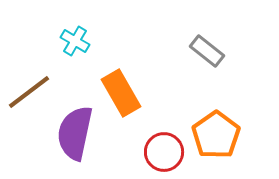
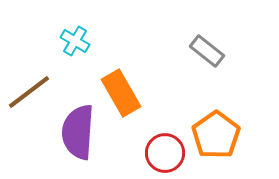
purple semicircle: moved 3 px right, 1 px up; rotated 8 degrees counterclockwise
red circle: moved 1 px right, 1 px down
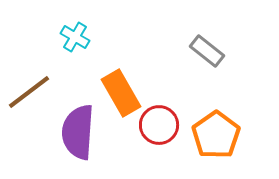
cyan cross: moved 4 px up
red circle: moved 6 px left, 28 px up
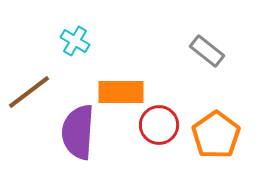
cyan cross: moved 4 px down
orange rectangle: moved 1 px up; rotated 60 degrees counterclockwise
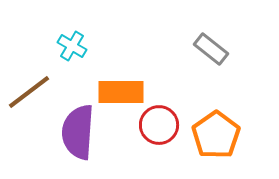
cyan cross: moved 3 px left, 5 px down
gray rectangle: moved 4 px right, 2 px up
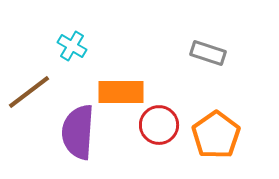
gray rectangle: moved 3 px left, 4 px down; rotated 20 degrees counterclockwise
